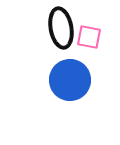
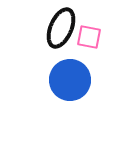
black ellipse: rotated 33 degrees clockwise
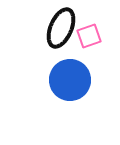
pink square: moved 1 px up; rotated 30 degrees counterclockwise
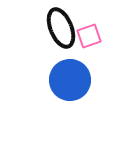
black ellipse: rotated 45 degrees counterclockwise
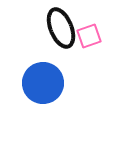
blue circle: moved 27 px left, 3 px down
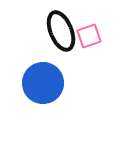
black ellipse: moved 3 px down
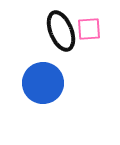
pink square: moved 7 px up; rotated 15 degrees clockwise
